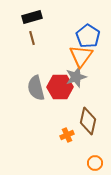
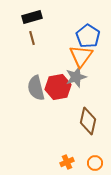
red hexagon: moved 2 px left; rotated 10 degrees counterclockwise
orange cross: moved 27 px down
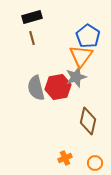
orange cross: moved 2 px left, 4 px up
